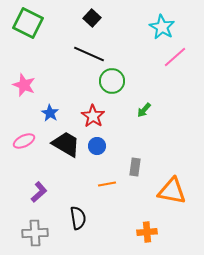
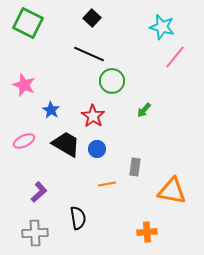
cyan star: rotated 15 degrees counterclockwise
pink line: rotated 10 degrees counterclockwise
blue star: moved 1 px right, 3 px up
blue circle: moved 3 px down
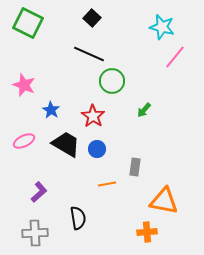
orange triangle: moved 8 px left, 10 px down
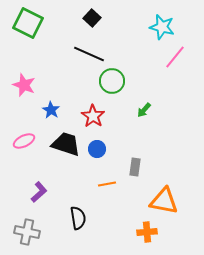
black trapezoid: rotated 12 degrees counterclockwise
gray cross: moved 8 px left, 1 px up; rotated 15 degrees clockwise
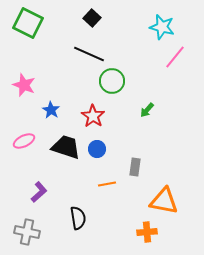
green arrow: moved 3 px right
black trapezoid: moved 3 px down
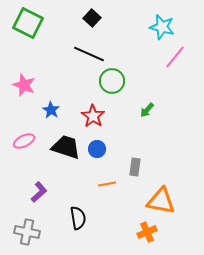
orange triangle: moved 3 px left
orange cross: rotated 18 degrees counterclockwise
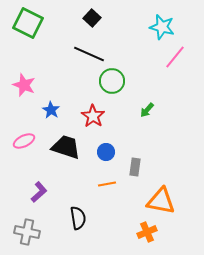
blue circle: moved 9 px right, 3 px down
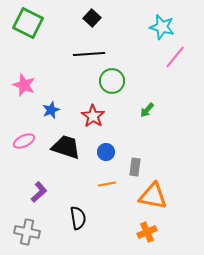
black line: rotated 28 degrees counterclockwise
blue star: rotated 18 degrees clockwise
orange triangle: moved 8 px left, 5 px up
